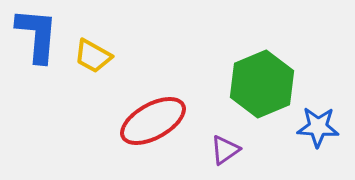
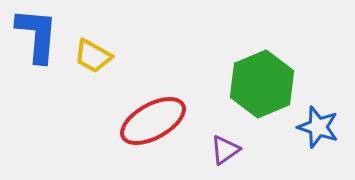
blue star: rotated 15 degrees clockwise
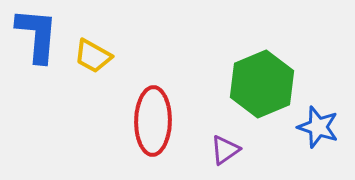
red ellipse: rotated 60 degrees counterclockwise
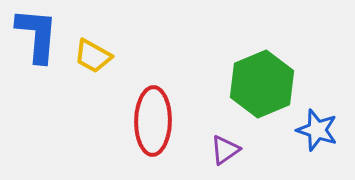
blue star: moved 1 px left, 3 px down
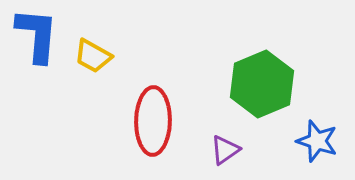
blue star: moved 11 px down
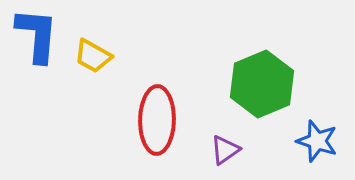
red ellipse: moved 4 px right, 1 px up
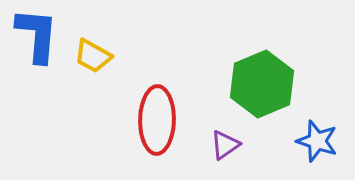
purple triangle: moved 5 px up
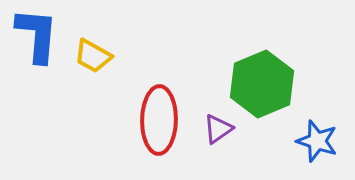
red ellipse: moved 2 px right
purple triangle: moved 7 px left, 16 px up
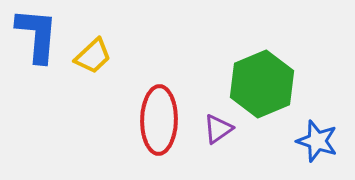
yellow trapezoid: rotated 72 degrees counterclockwise
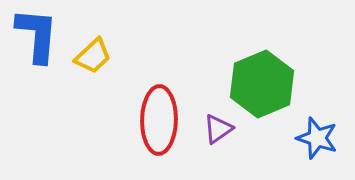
blue star: moved 3 px up
